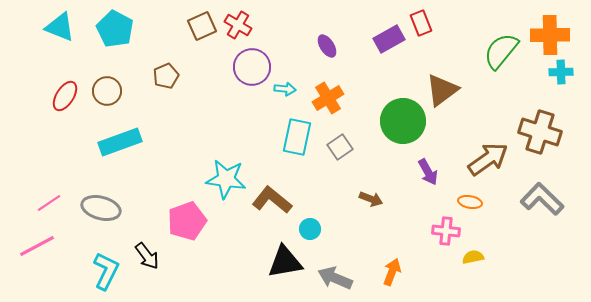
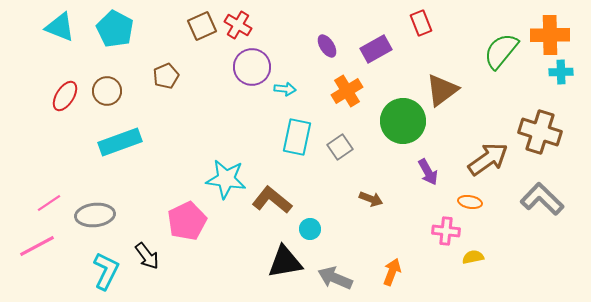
purple rectangle at (389, 39): moved 13 px left, 10 px down
orange cross at (328, 98): moved 19 px right, 7 px up
gray ellipse at (101, 208): moved 6 px left, 7 px down; rotated 21 degrees counterclockwise
pink pentagon at (187, 221): rotated 6 degrees counterclockwise
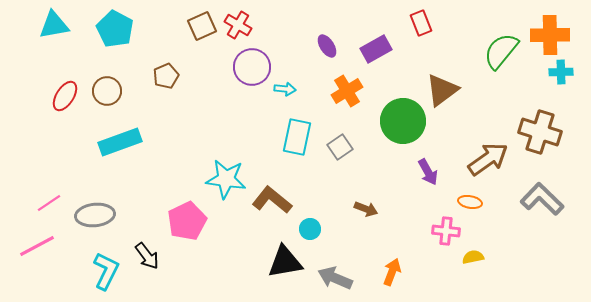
cyan triangle at (60, 27): moved 6 px left, 2 px up; rotated 32 degrees counterclockwise
brown arrow at (371, 199): moved 5 px left, 10 px down
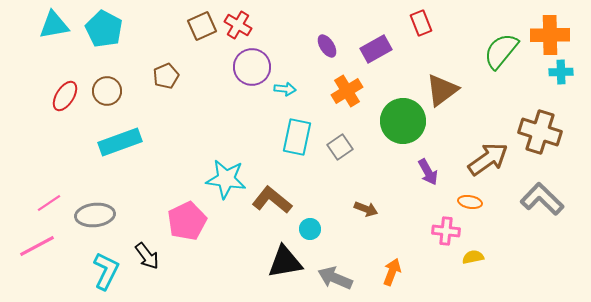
cyan pentagon at (115, 29): moved 11 px left
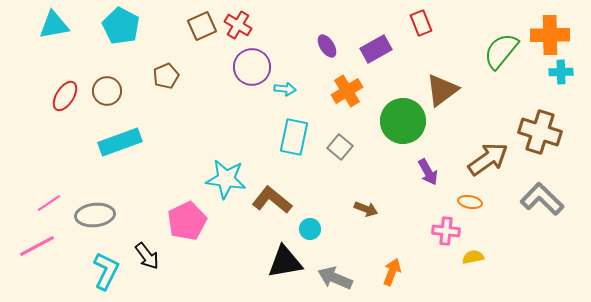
cyan pentagon at (104, 29): moved 17 px right, 3 px up
cyan rectangle at (297, 137): moved 3 px left
gray square at (340, 147): rotated 15 degrees counterclockwise
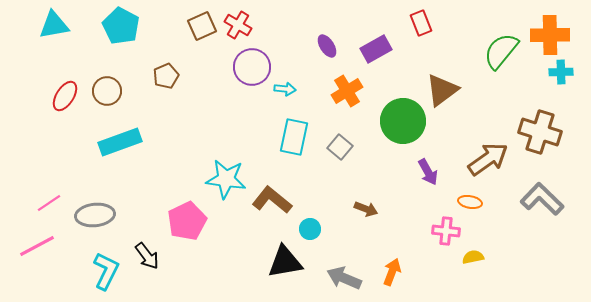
gray arrow at (335, 278): moved 9 px right
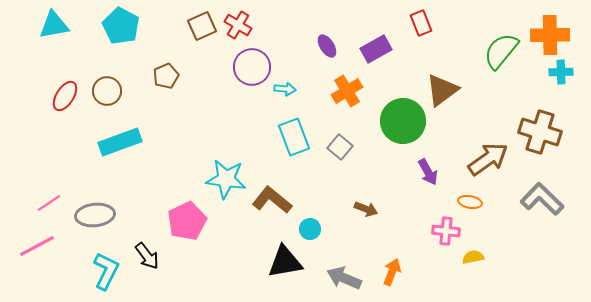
cyan rectangle at (294, 137): rotated 33 degrees counterclockwise
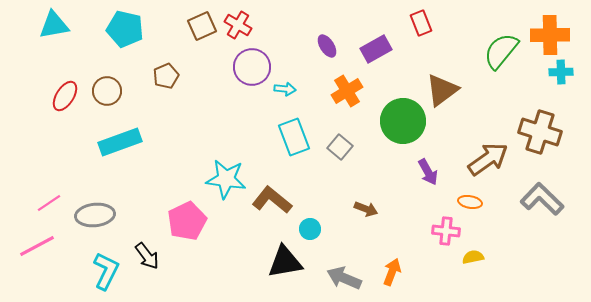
cyan pentagon at (121, 26): moved 4 px right, 3 px down; rotated 15 degrees counterclockwise
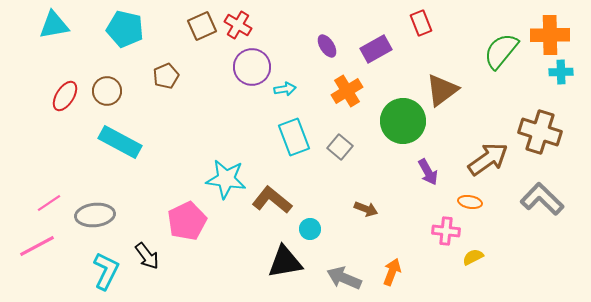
cyan arrow at (285, 89): rotated 15 degrees counterclockwise
cyan rectangle at (120, 142): rotated 48 degrees clockwise
yellow semicircle at (473, 257): rotated 15 degrees counterclockwise
